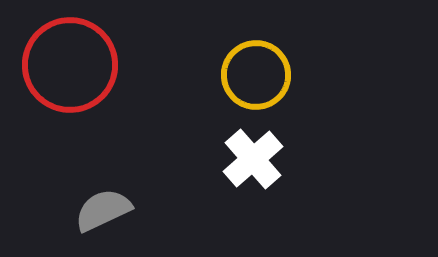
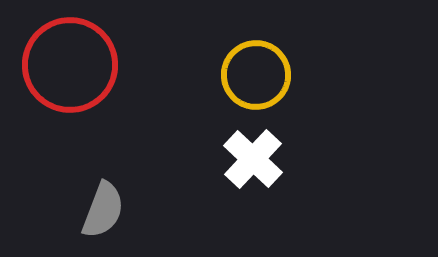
white cross: rotated 6 degrees counterclockwise
gray semicircle: rotated 136 degrees clockwise
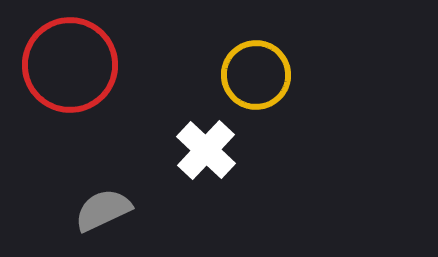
white cross: moved 47 px left, 9 px up
gray semicircle: rotated 136 degrees counterclockwise
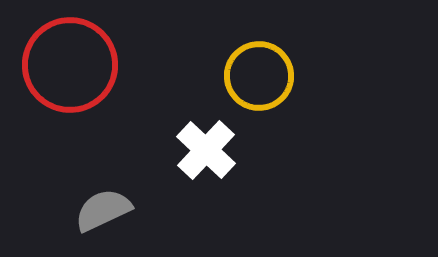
yellow circle: moved 3 px right, 1 px down
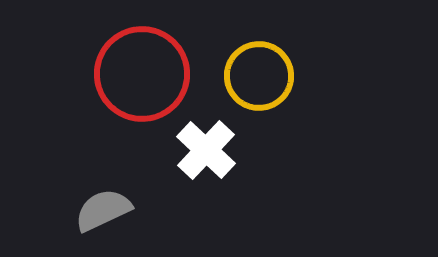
red circle: moved 72 px right, 9 px down
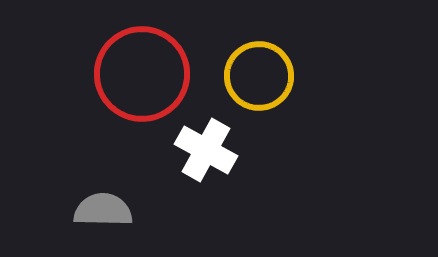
white cross: rotated 14 degrees counterclockwise
gray semicircle: rotated 26 degrees clockwise
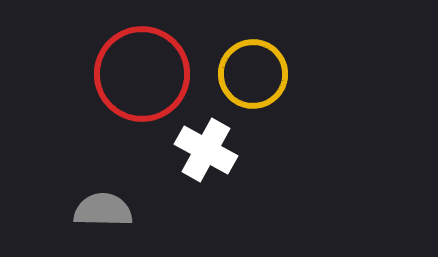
yellow circle: moved 6 px left, 2 px up
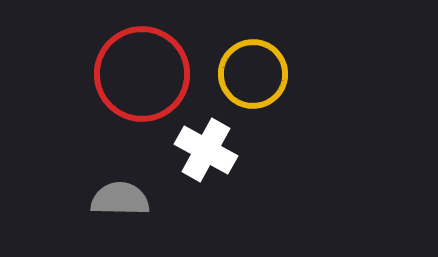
gray semicircle: moved 17 px right, 11 px up
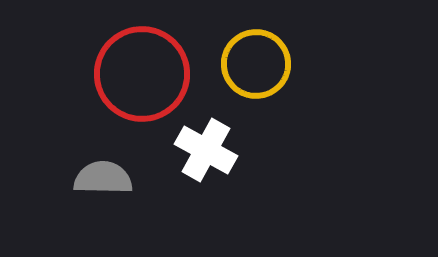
yellow circle: moved 3 px right, 10 px up
gray semicircle: moved 17 px left, 21 px up
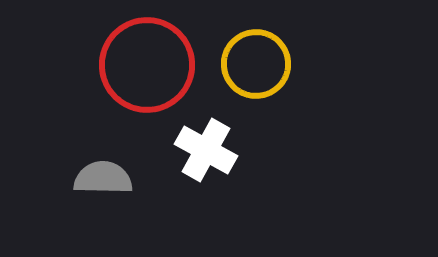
red circle: moved 5 px right, 9 px up
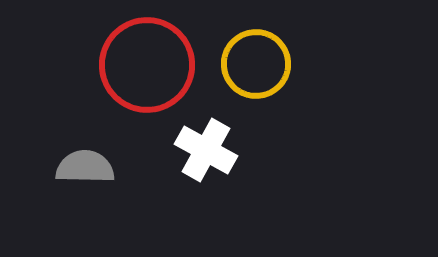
gray semicircle: moved 18 px left, 11 px up
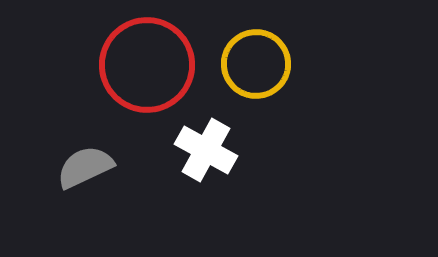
gray semicircle: rotated 26 degrees counterclockwise
